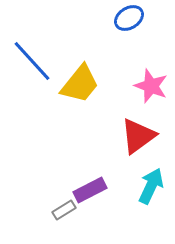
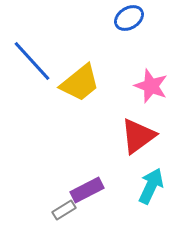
yellow trapezoid: moved 1 px up; rotated 12 degrees clockwise
purple rectangle: moved 3 px left
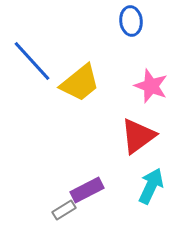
blue ellipse: moved 2 px right, 3 px down; rotated 64 degrees counterclockwise
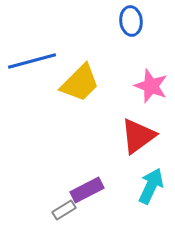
blue line: rotated 63 degrees counterclockwise
yellow trapezoid: rotated 6 degrees counterclockwise
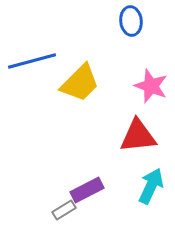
red triangle: rotated 30 degrees clockwise
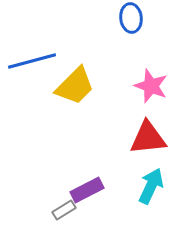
blue ellipse: moved 3 px up
yellow trapezoid: moved 5 px left, 3 px down
red triangle: moved 10 px right, 2 px down
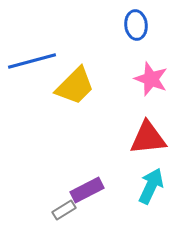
blue ellipse: moved 5 px right, 7 px down
pink star: moved 7 px up
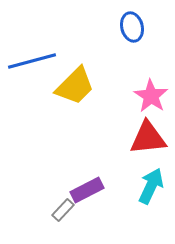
blue ellipse: moved 4 px left, 2 px down; rotated 8 degrees counterclockwise
pink star: moved 17 px down; rotated 12 degrees clockwise
gray rectangle: moved 1 px left; rotated 15 degrees counterclockwise
